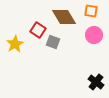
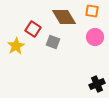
orange square: moved 1 px right
red square: moved 5 px left, 1 px up
pink circle: moved 1 px right, 2 px down
yellow star: moved 1 px right, 2 px down
black cross: moved 1 px right, 2 px down; rotated 28 degrees clockwise
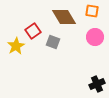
red square: moved 2 px down; rotated 21 degrees clockwise
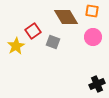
brown diamond: moved 2 px right
pink circle: moved 2 px left
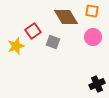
yellow star: rotated 12 degrees clockwise
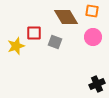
red square: moved 1 px right, 2 px down; rotated 35 degrees clockwise
gray square: moved 2 px right
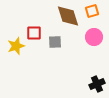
orange square: rotated 24 degrees counterclockwise
brown diamond: moved 2 px right, 1 px up; rotated 15 degrees clockwise
pink circle: moved 1 px right
gray square: rotated 24 degrees counterclockwise
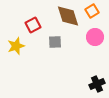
orange square: rotated 16 degrees counterclockwise
red square: moved 1 px left, 8 px up; rotated 28 degrees counterclockwise
pink circle: moved 1 px right
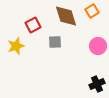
brown diamond: moved 2 px left
pink circle: moved 3 px right, 9 px down
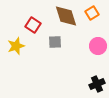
orange square: moved 2 px down
red square: rotated 28 degrees counterclockwise
